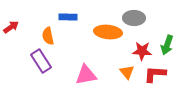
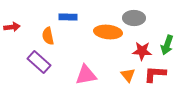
red arrow: moved 1 px right; rotated 28 degrees clockwise
purple rectangle: moved 2 px left, 1 px down; rotated 15 degrees counterclockwise
orange triangle: moved 1 px right, 3 px down
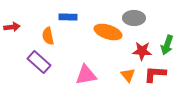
orange ellipse: rotated 12 degrees clockwise
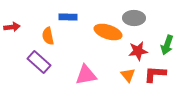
red star: moved 4 px left; rotated 12 degrees counterclockwise
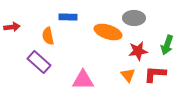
pink triangle: moved 3 px left, 5 px down; rotated 10 degrees clockwise
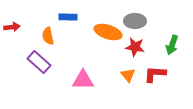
gray ellipse: moved 1 px right, 3 px down
green arrow: moved 5 px right
red star: moved 3 px left, 4 px up; rotated 18 degrees clockwise
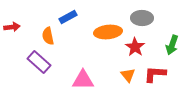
blue rectangle: rotated 30 degrees counterclockwise
gray ellipse: moved 7 px right, 3 px up
orange ellipse: rotated 24 degrees counterclockwise
red star: rotated 24 degrees clockwise
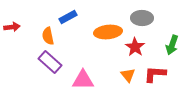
purple rectangle: moved 11 px right
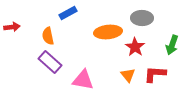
blue rectangle: moved 4 px up
pink triangle: rotated 10 degrees clockwise
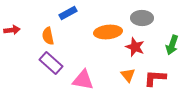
red arrow: moved 3 px down
red star: rotated 12 degrees counterclockwise
purple rectangle: moved 1 px right, 1 px down
red L-shape: moved 4 px down
